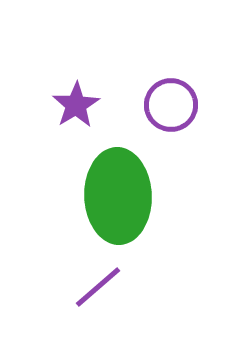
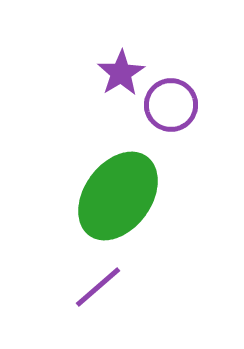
purple star: moved 45 px right, 32 px up
green ellipse: rotated 38 degrees clockwise
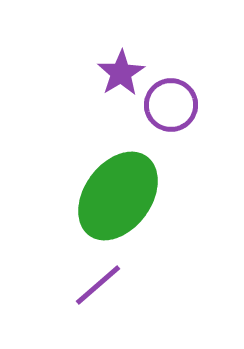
purple line: moved 2 px up
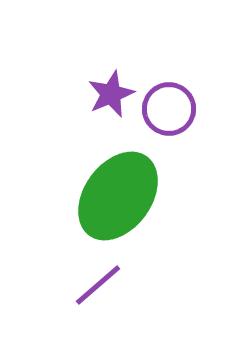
purple star: moved 10 px left, 21 px down; rotated 9 degrees clockwise
purple circle: moved 2 px left, 4 px down
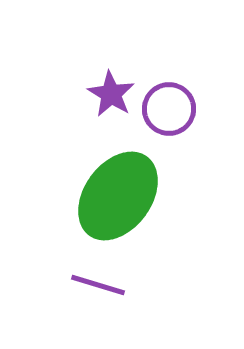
purple star: rotated 18 degrees counterclockwise
purple line: rotated 58 degrees clockwise
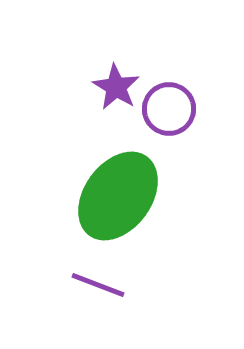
purple star: moved 5 px right, 7 px up
purple line: rotated 4 degrees clockwise
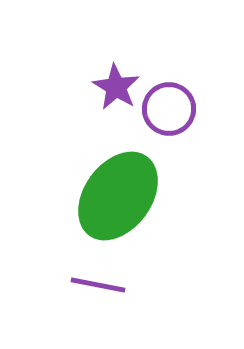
purple line: rotated 10 degrees counterclockwise
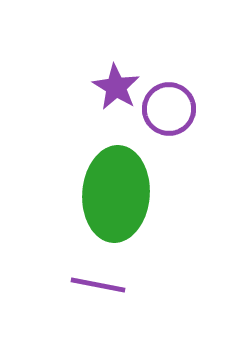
green ellipse: moved 2 px left, 2 px up; rotated 32 degrees counterclockwise
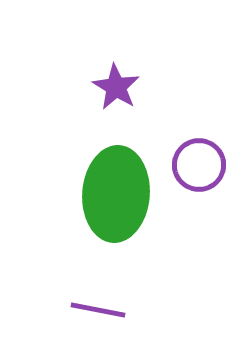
purple circle: moved 30 px right, 56 px down
purple line: moved 25 px down
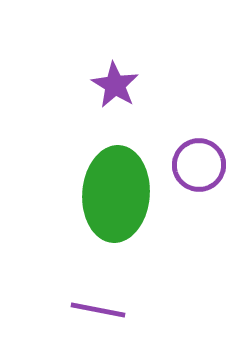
purple star: moved 1 px left, 2 px up
